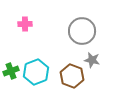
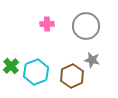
pink cross: moved 22 px right
gray circle: moved 4 px right, 5 px up
green cross: moved 5 px up; rotated 21 degrees counterclockwise
brown hexagon: rotated 15 degrees clockwise
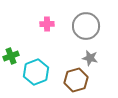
gray star: moved 2 px left, 2 px up
green cross: moved 10 px up; rotated 21 degrees clockwise
brown hexagon: moved 4 px right, 4 px down; rotated 10 degrees clockwise
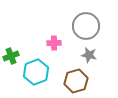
pink cross: moved 7 px right, 19 px down
gray star: moved 1 px left, 3 px up
brown hexagon: moved 1 px down
